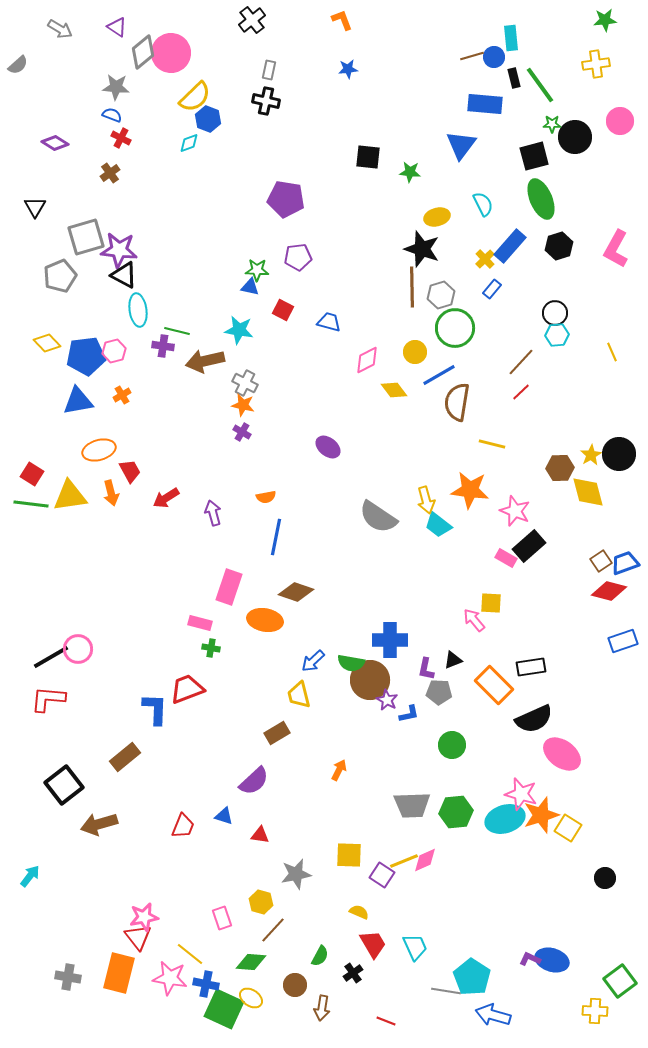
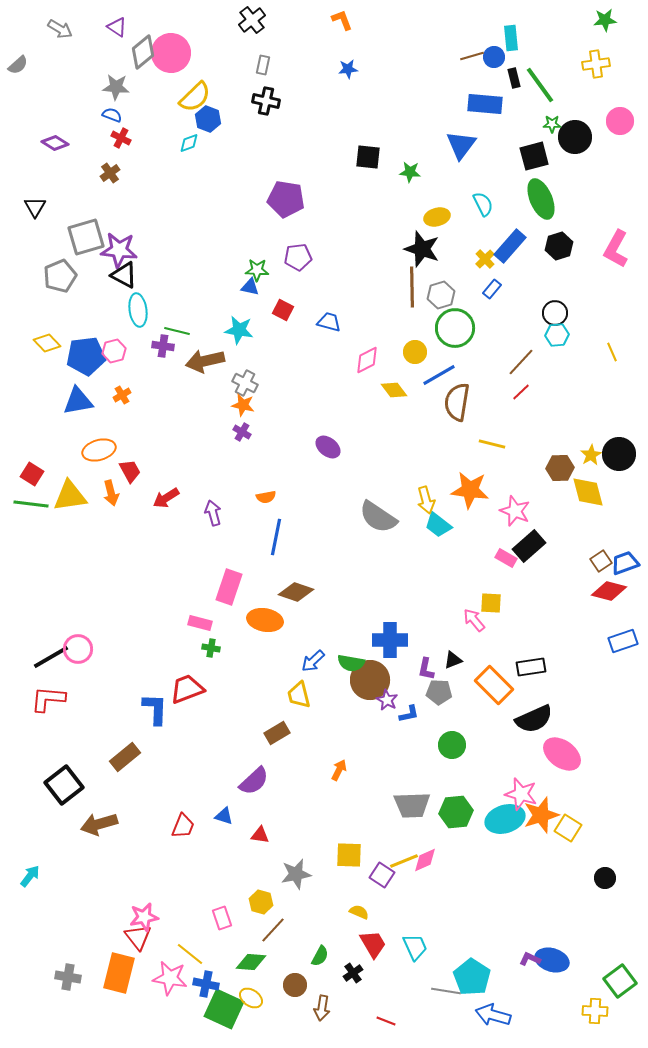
gray rectangle at (269, 70): moved 6 px left, 5 px up
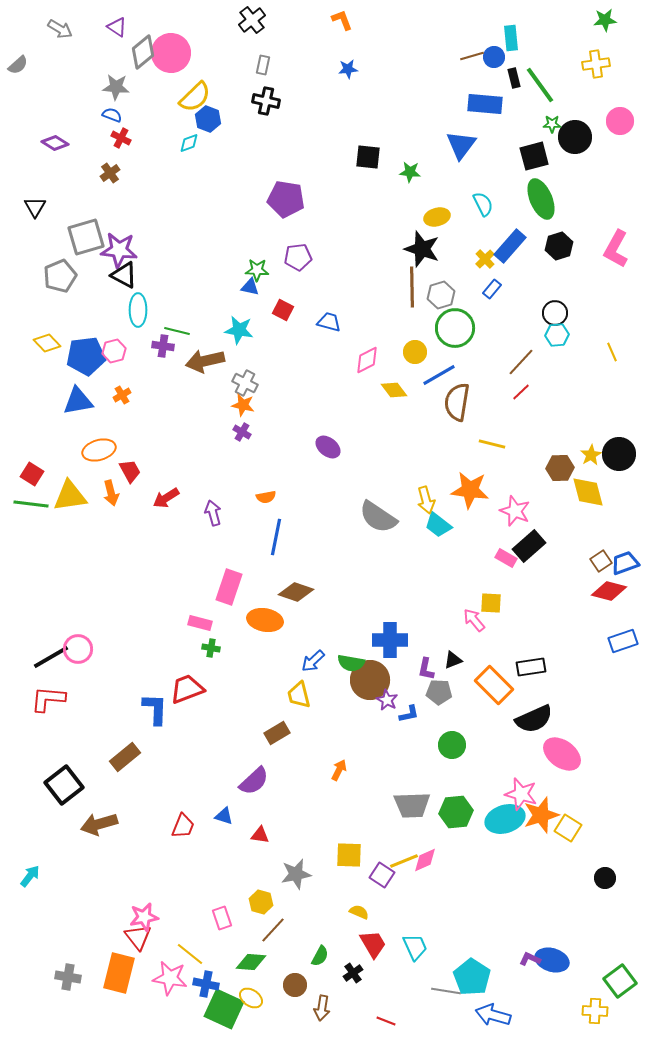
cyan ellipse at (138, 310): rotated 8 degrees clockwise
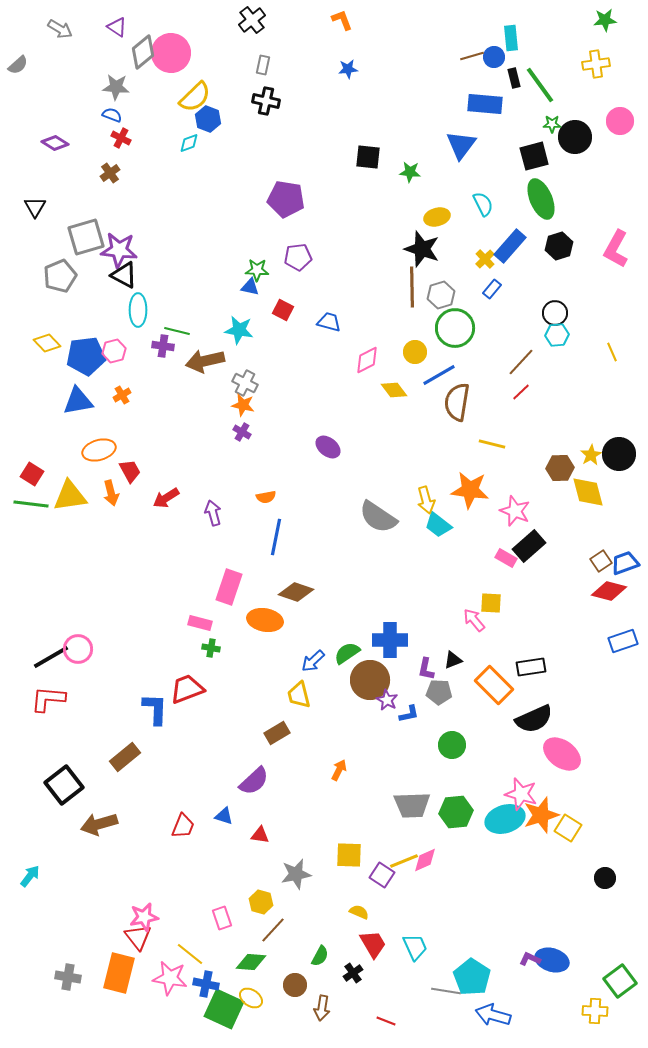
green semicircle at (351, 663): moved 4 px left, 10 px up; rotated 136 degrees clockwise
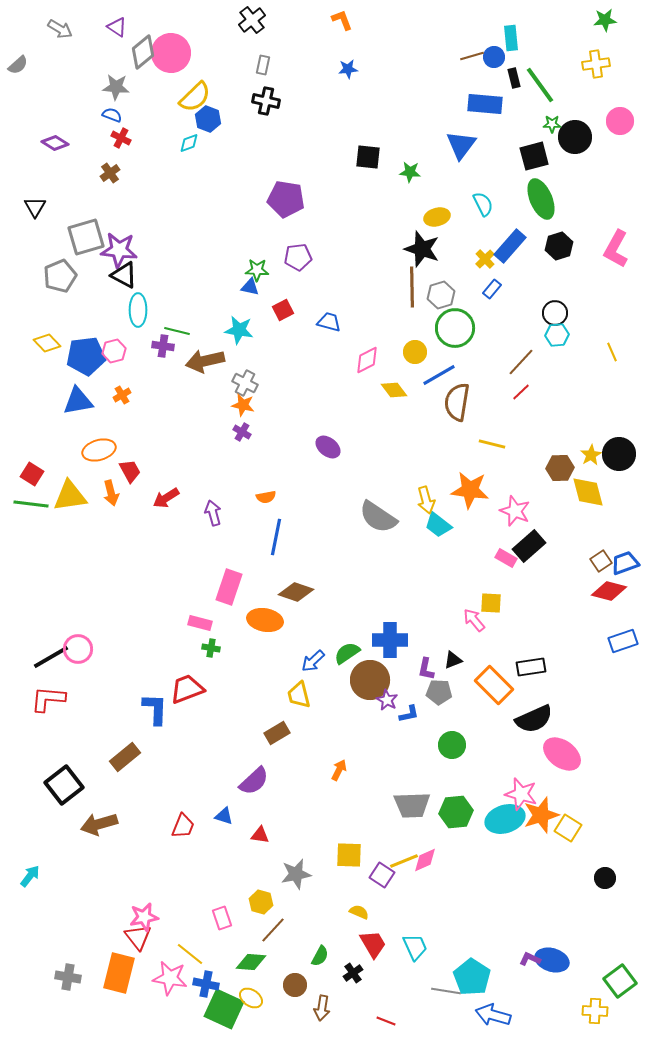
red square at (283, 310): rotated 35 degrees clockwise
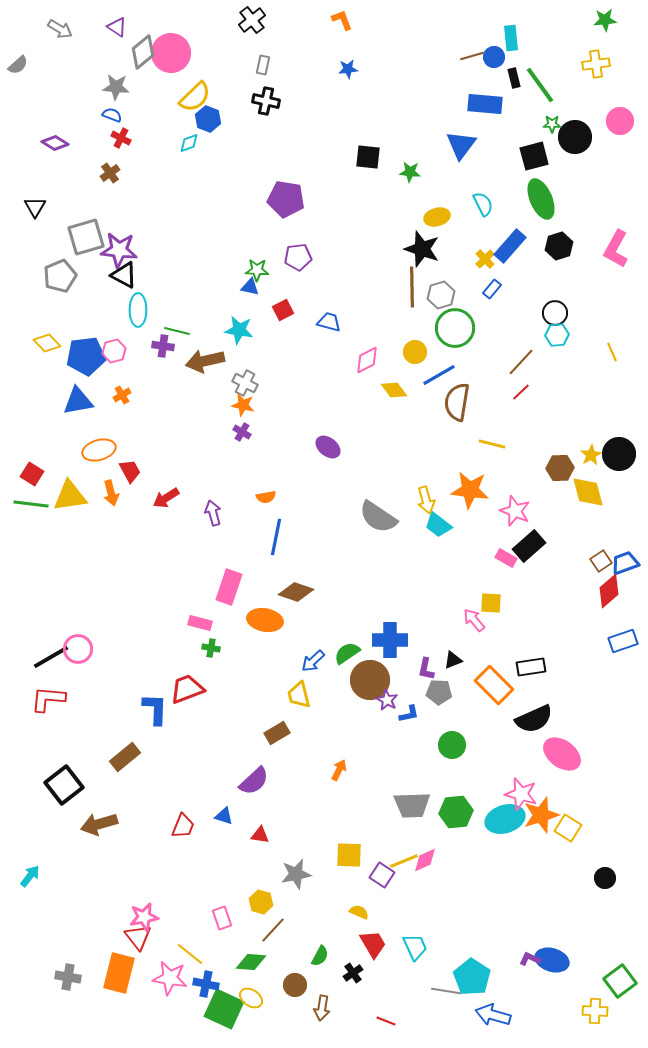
red diamond at (609, 591): rotated 56 degrees counterclockwise
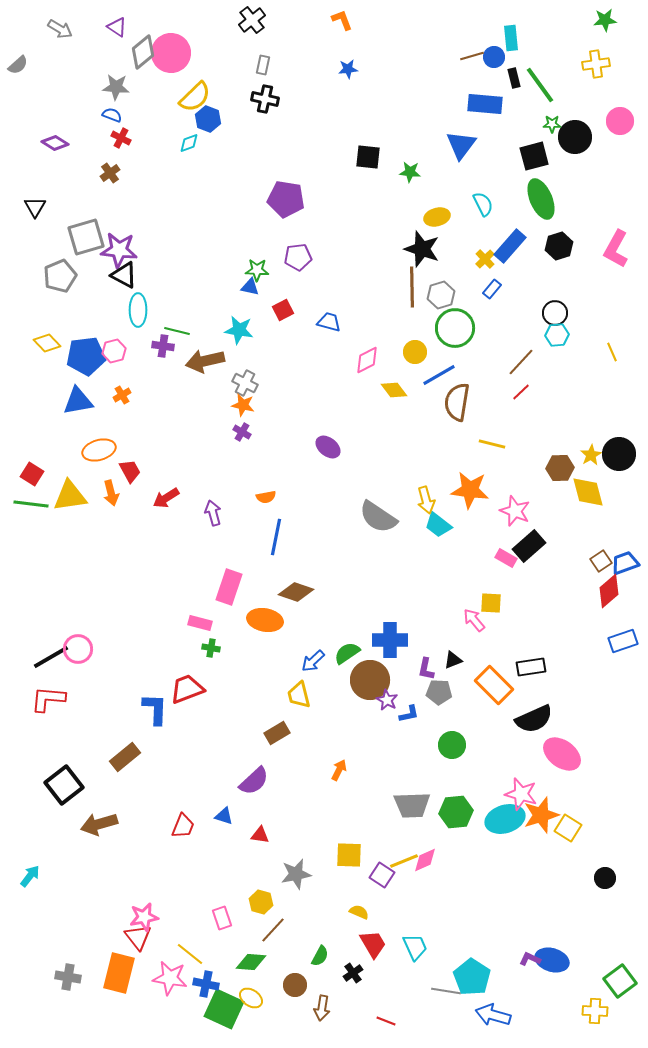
black cross at (266, 101): moved 1 px left, 2 px up
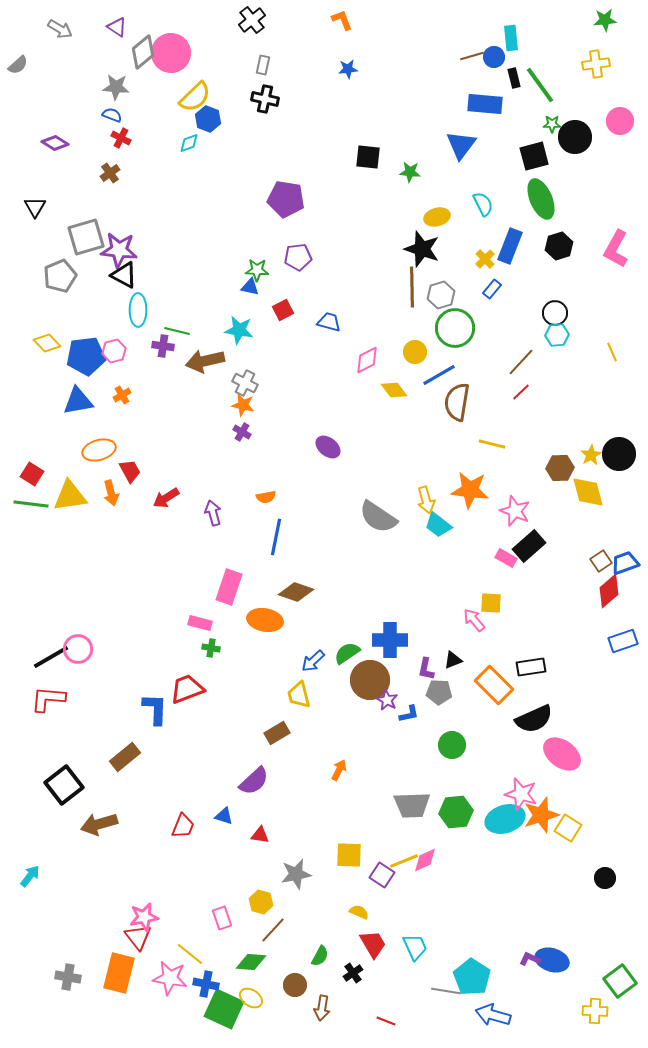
blue rectangle at (510, 246): rotated 20 degrees counterclockwise
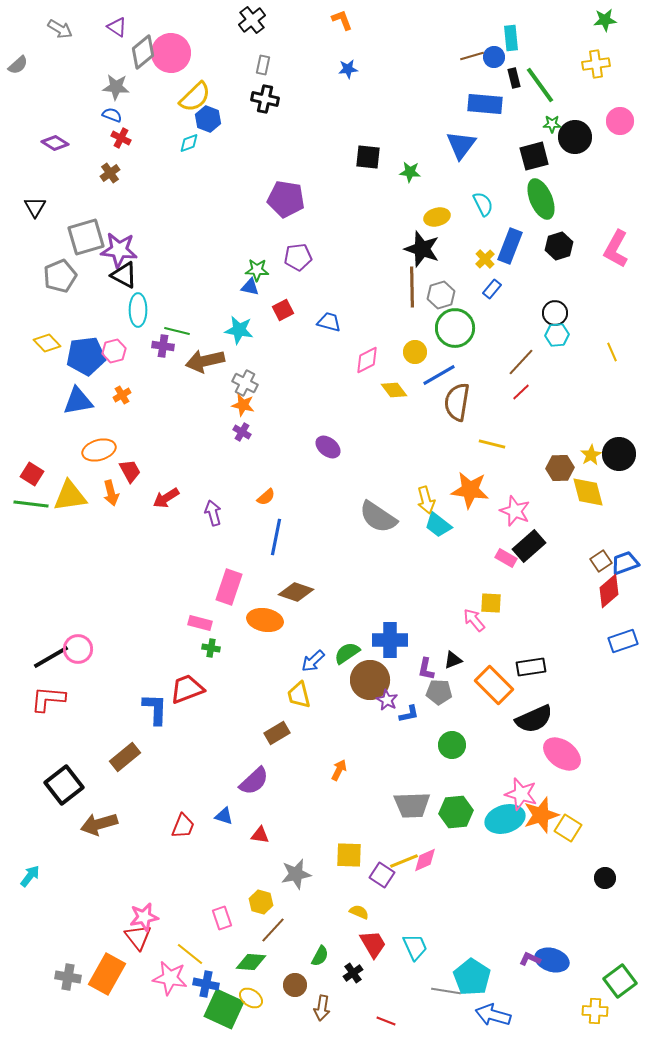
orange semicircle at (266, 497): rotated 30 degrees counterclockwise
orange rectangle at (119, 973): moved 12 px left, 1 px down; rotated 15 degrees clockwise
